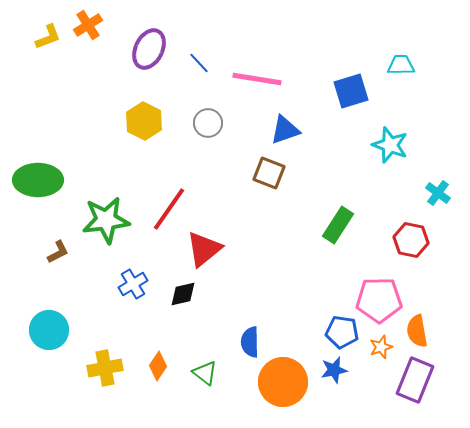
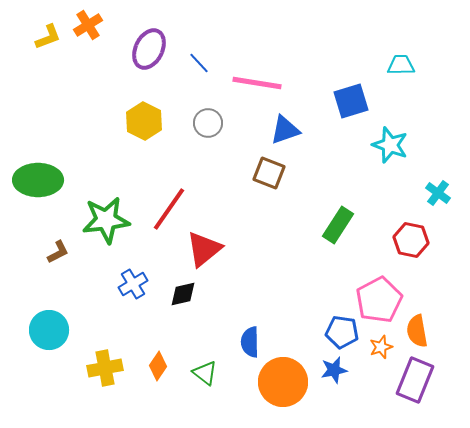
pink line: moved 4 px down
blue square: moved 10 px down
pink pentagon: rotated 27 degrees counterclockwise
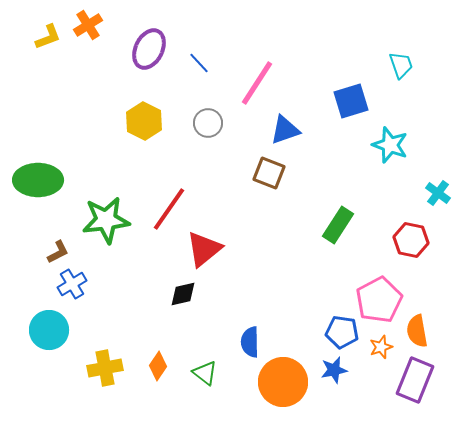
cyan trapezoid: rotated 72 degrees clockwise
pink line: rotated 66 degrees counterclockwise
blue cross: moved 61 px left
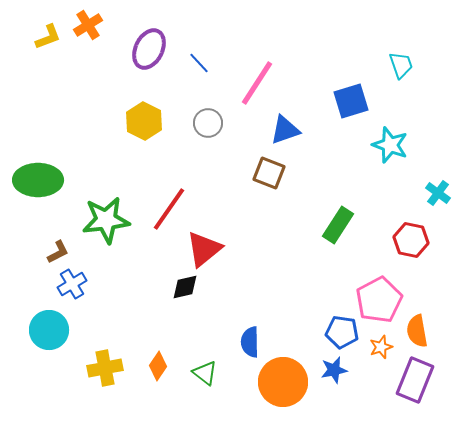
black diamond: moved 2 px right, 7 px up
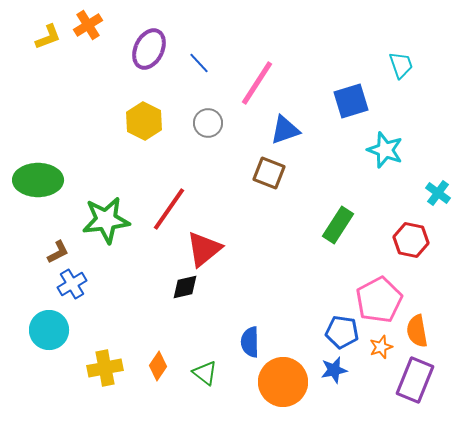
cyan star: moved 5 px left, 5 px down
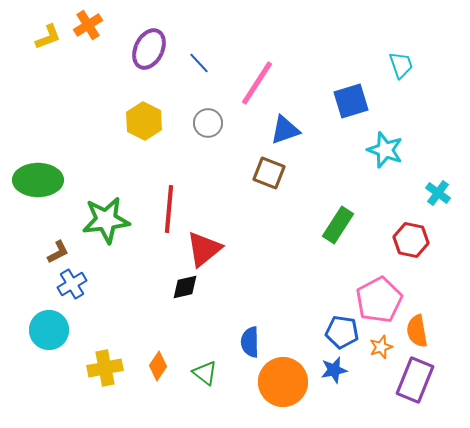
red line: rotated 30 degrees counterclockwise
